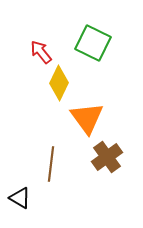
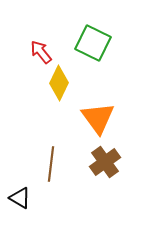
orange triangle: moved 11 px right
brown cross: moved 2 px left, 5 px down
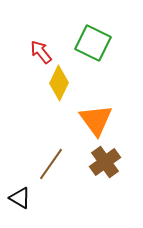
orange triangle: moved 2 px left, 2 px down
brown line: rotated 28 degrees clockwise
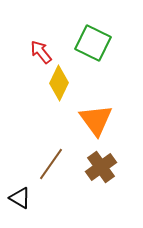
brown cross: moved 4 px left, 5 px down
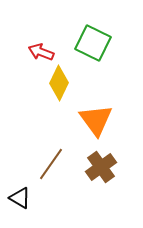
red arrow: rotated 30 degrees counterclockwise
